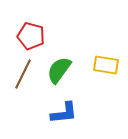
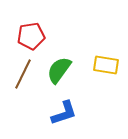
red pentagon: rotated 24 degrees counterclockwise
blue L-shape: rotated 12 degrees counterclockwise
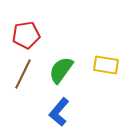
red pentagon: moved 5 px left, 1 px up
green semicircle: moved 2 px right
blue L-shape: moved 5 px left, 1 px up; rotated 148 degrees clockwise
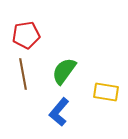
yellow rectangle: moved 27 px down
green semicircle: moved 3 px right, 1 px down
brown line: rotated 36 degrees counterclockwise
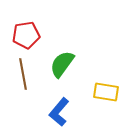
green semicircle: moved 2 px left, 7 px up
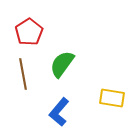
red pentagon: moved 3 px right, 3 px up; rotated 24 degrees counterclockwise
yellow rectangle: moved 6 px right, 6 px down
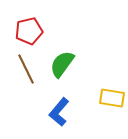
red pentagon: moved 1 px up; rotated 20 degrees clockwise
brown line: moved 3 px right, 5 px up; rotated 16 degrees counterclockwise
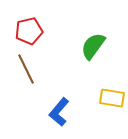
green semicircle: moved 31 px right, 18 px up
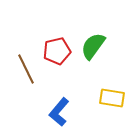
red pentagon: moved 28 px right, 20 px down
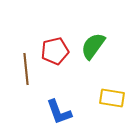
red pentagon: moved 2 px left
brown line: rotated 20 degrees clockwise
blue L-shape: rotated 60 degrees counterclockwise
